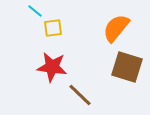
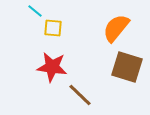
yellow square: rotated 12 degrees clockwise
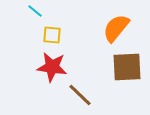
yellow square: moved 1 px left, 7 px down
brown square: rotated 20 degrees counterclockwise
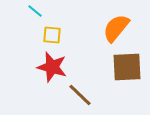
red star: rotated 8 degrees clockwise
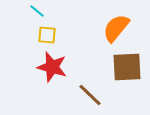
cyan line: moved 2 px right
yellow square: moved 5 px left
brown line: moved 10 px right
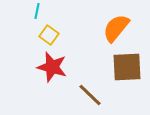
cyan line: rotated 63 degrees clockwise
yellow square: moved 2 px right; rotated 30 degrees clockwise
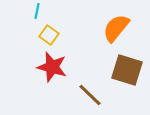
brown square: moved 3 px down; rotated 20 degrees clockwise
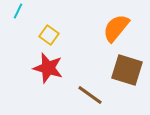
cyan line: moved 19 px left; rotated 14 degrees clockwise
red star: moved 4 px left, 1 px down
brown line: rotated 8 degrees counterclockwise
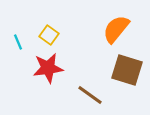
cyan line: moved 31 px down; rotated 49 degrees counterclockwise
orange semicircle: moved 1 px down
red star: rotated 24 degrees counterclockwise
